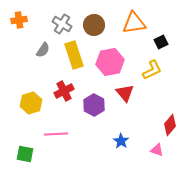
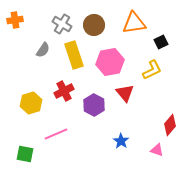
orange cross: moved 4 px left
pink line: rotated 20 degrees counterclockwise
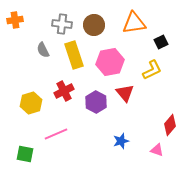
gray cross: rotated 24 degrees counterclockwise
gray semicircle: rotated 119 degrees clockwise
purple hexagon: moved 2 px right, 3 px up
blue star: rotated 21 degrees clockwise
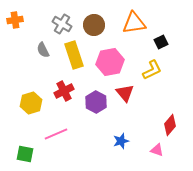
gray cross: rotated 24 degrees clockwise
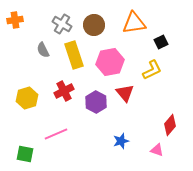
yellow hexagon: moved 4 px left, 5 px up
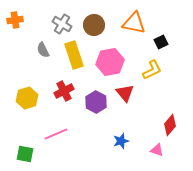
orange triangle: rotated 20 degrees clockwise
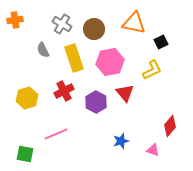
brown circle: moved 4 px down
yellow rectangle: moved 3 px down
red diamond: moved 1 px down
pink triangle: moved 4 px left
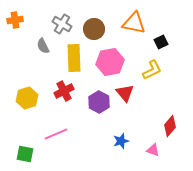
gray semicircle: moved 4 px up
yellow rectangle: rotated 16 degrees clockwise
purple hexagon: moved 3 px right
